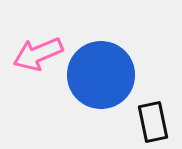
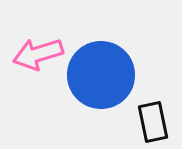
pink arrow: rotated 6 degrees clockwise
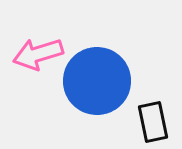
blue circle: moved 4 px left, 6 px down
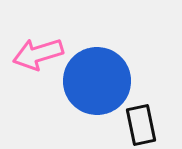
black rectangle: moved 12 px left, 3 px down
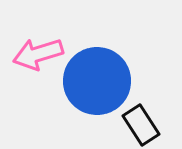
black rectangle: rotated 21 degrees counterclockwise
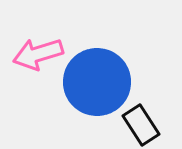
blue circle: moved 1 px down
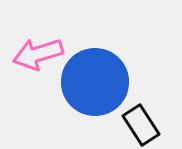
blue circle: moved 2 px left
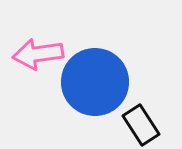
pink arrow: rotated 9 degrees clockwise
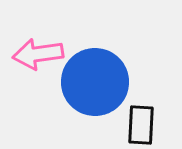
black rectangle: rotated 36 degrees clockwise
